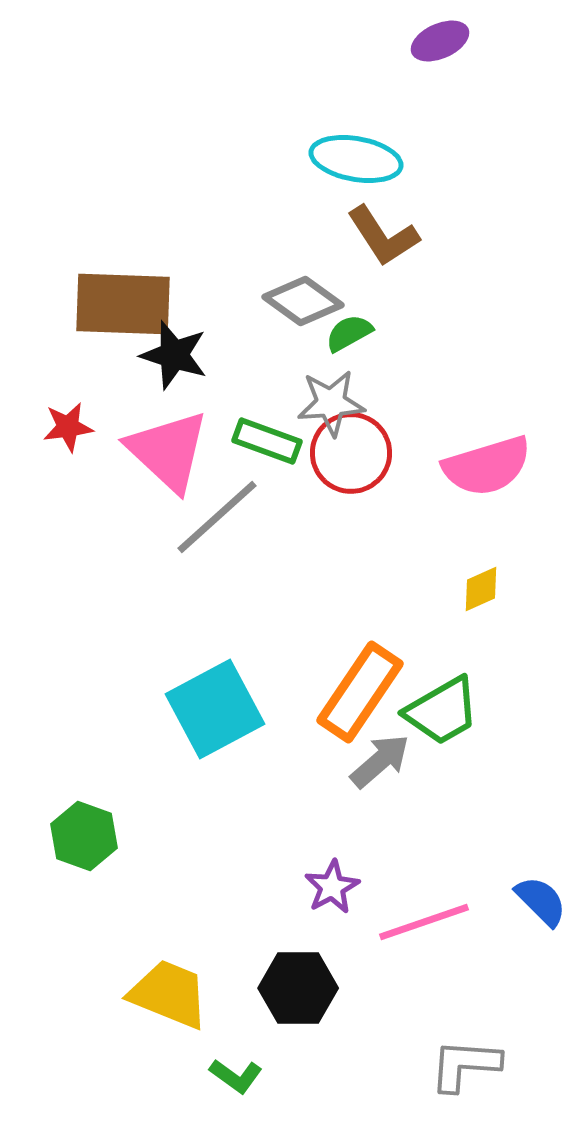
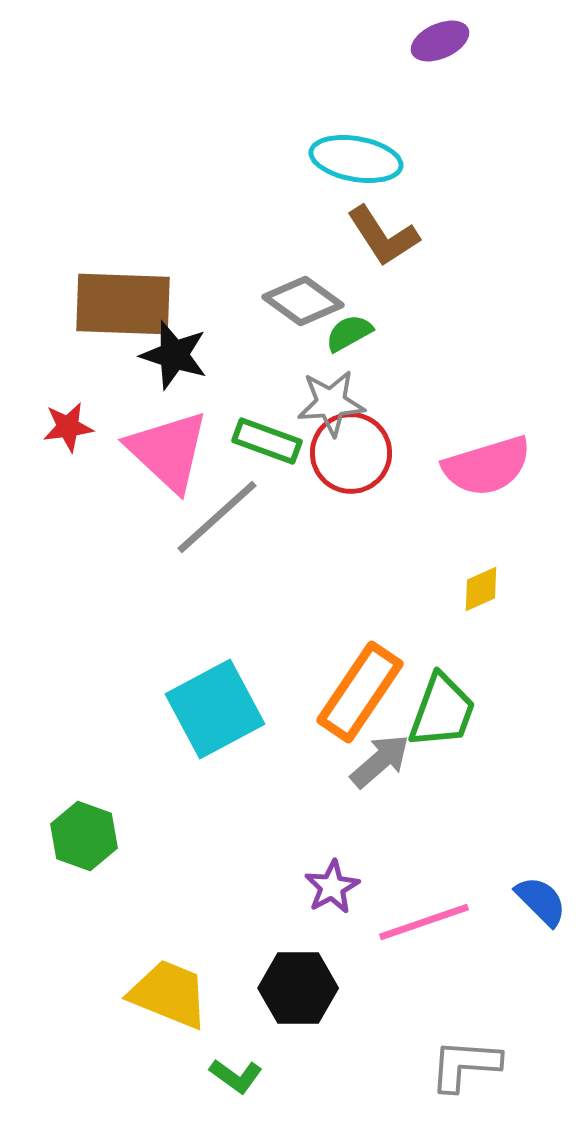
green trapezoid: rotated 40 degrees counterclockwise
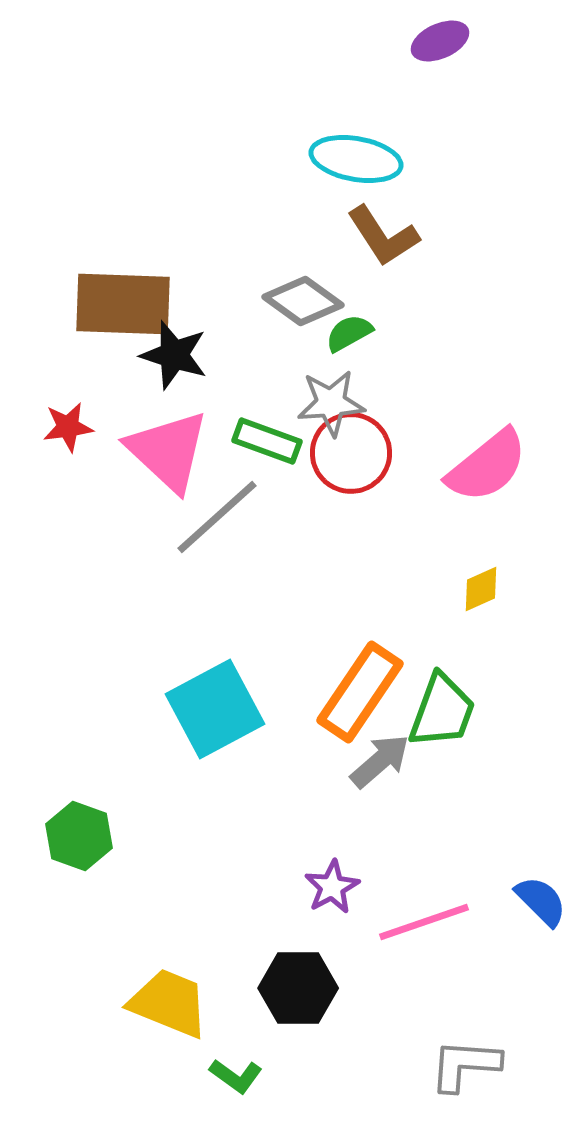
pink semicircle: rotated 22 degrees counterclockwise
green hexagon: moved 5 px left
yellow trapezoid: moved 9 px down
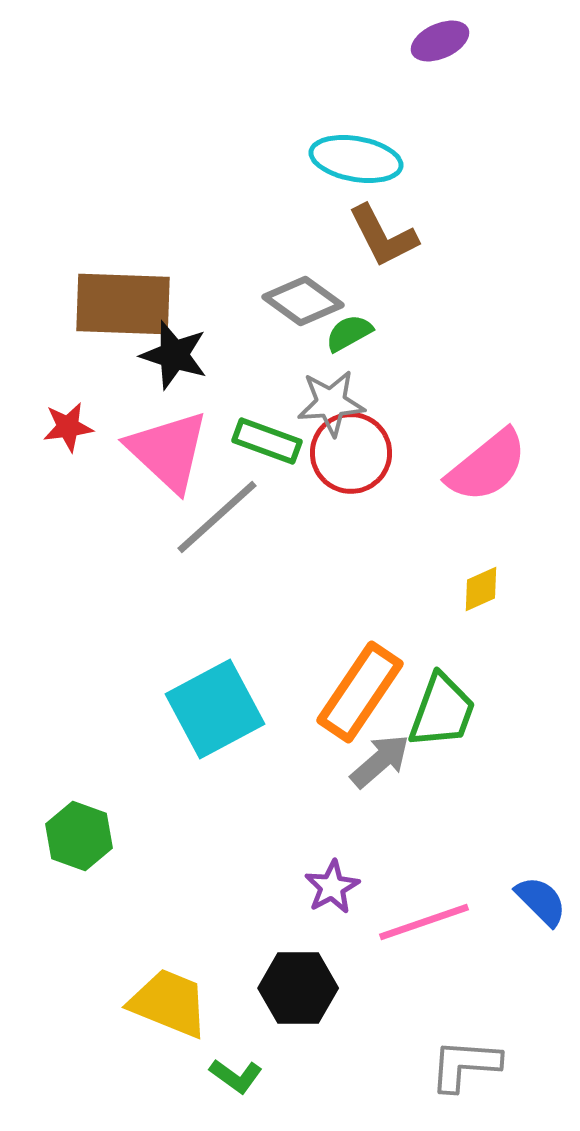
brown L-shape: rotated 6 degrees clockwise
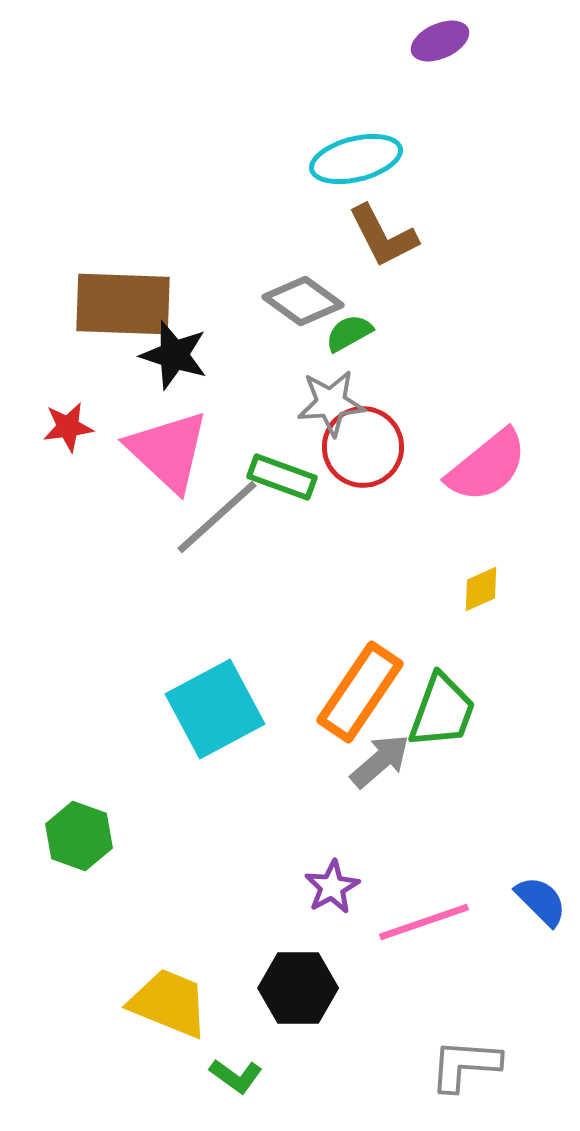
cyan ellipse: rotated 24 degrees counterclockwise
green rectangle: moved 15 px right, 36 px down
red circle: moved 12 px right, 6 px up
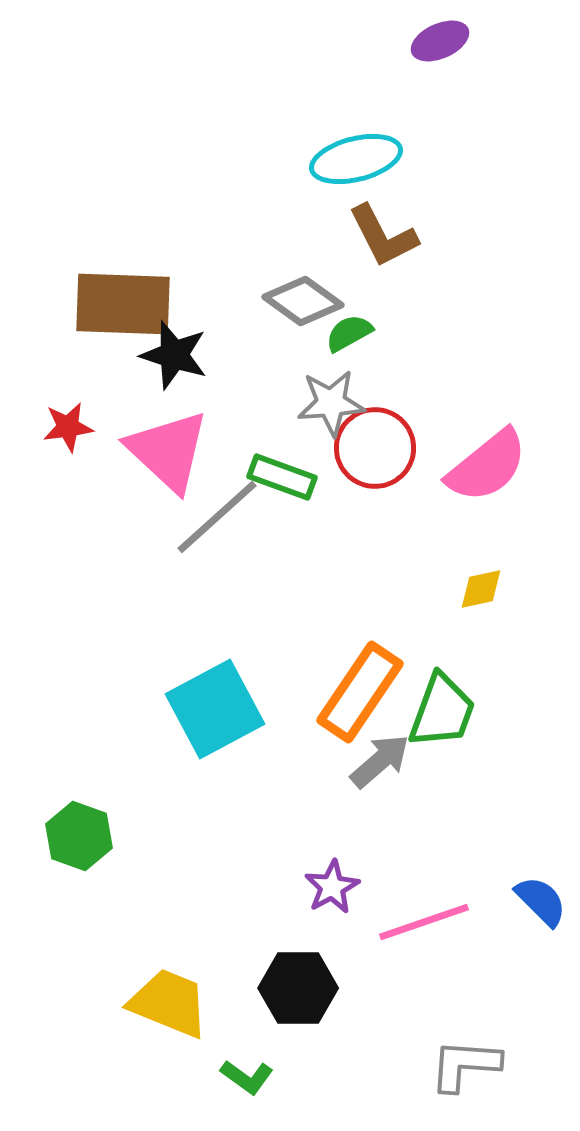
red circle: moved 12 px right, 1 px down
yellow diamond: rotated 12 degrees clockwise
green L-shape: moved 11 px right, 1 px down
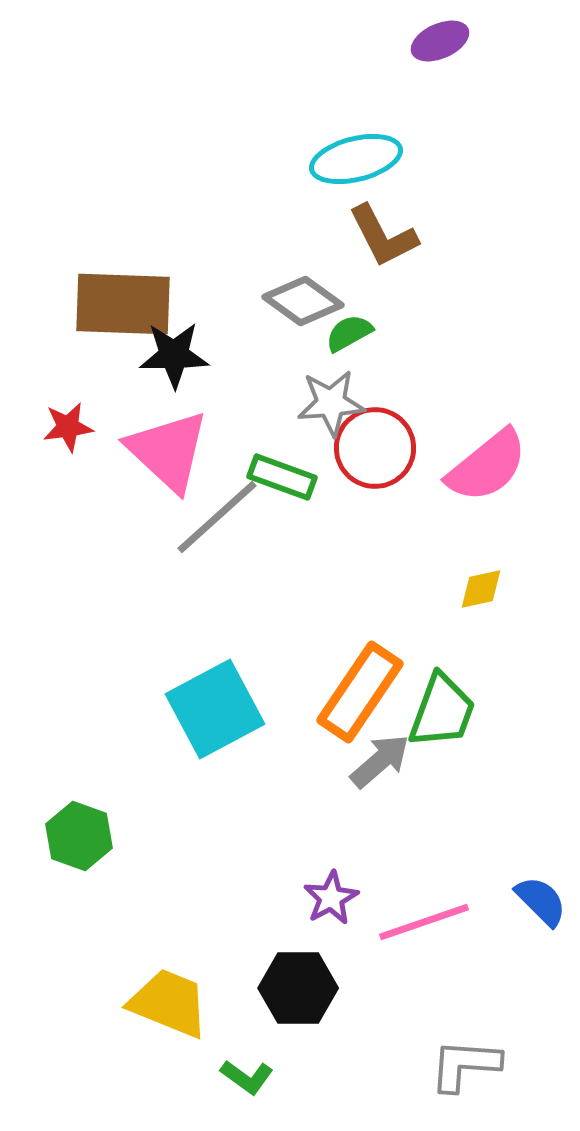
black star: rotated 18 degrees counterclockwise
purple star: moved 1 px left, 11 px down
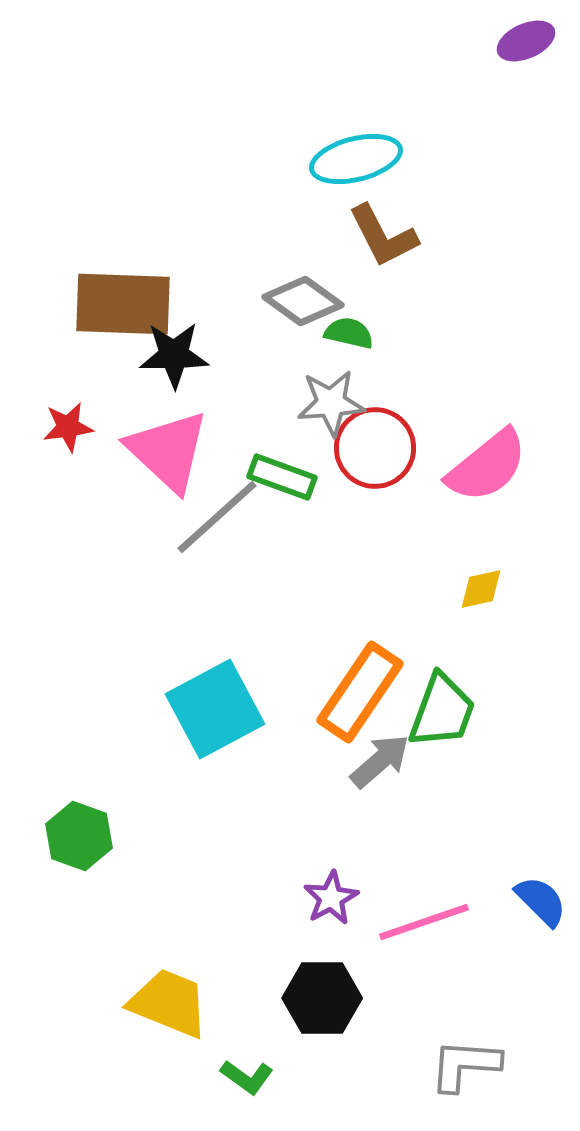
purple ellipse: moved 86 px right
green semicircle: rotated 42 degrees clockwise
black hexagon: moved 24 px right, 10 px down
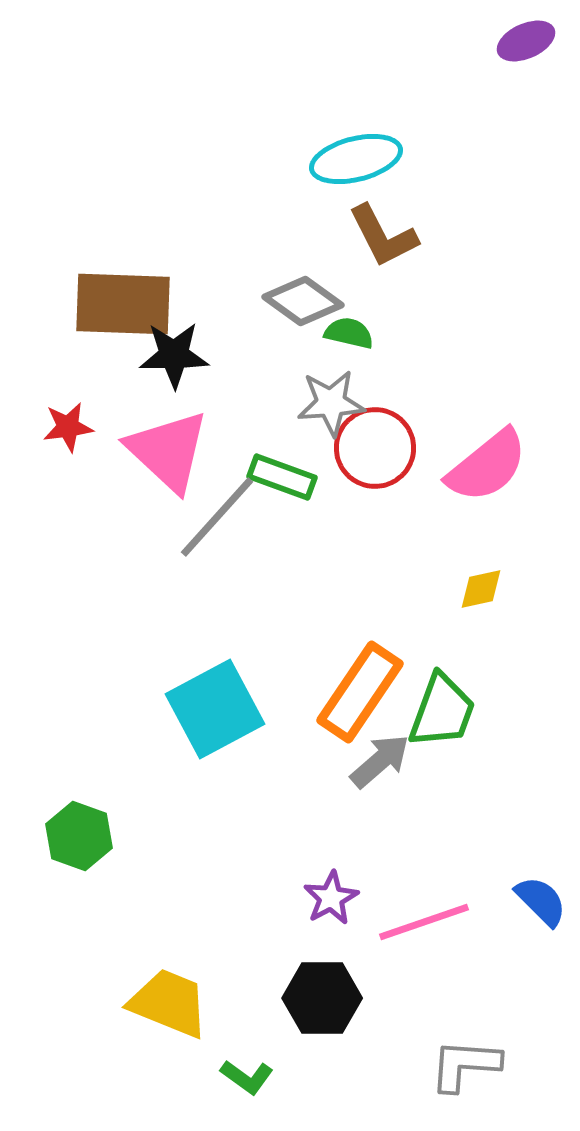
gray line: rotated 6 degrees counterclockwise
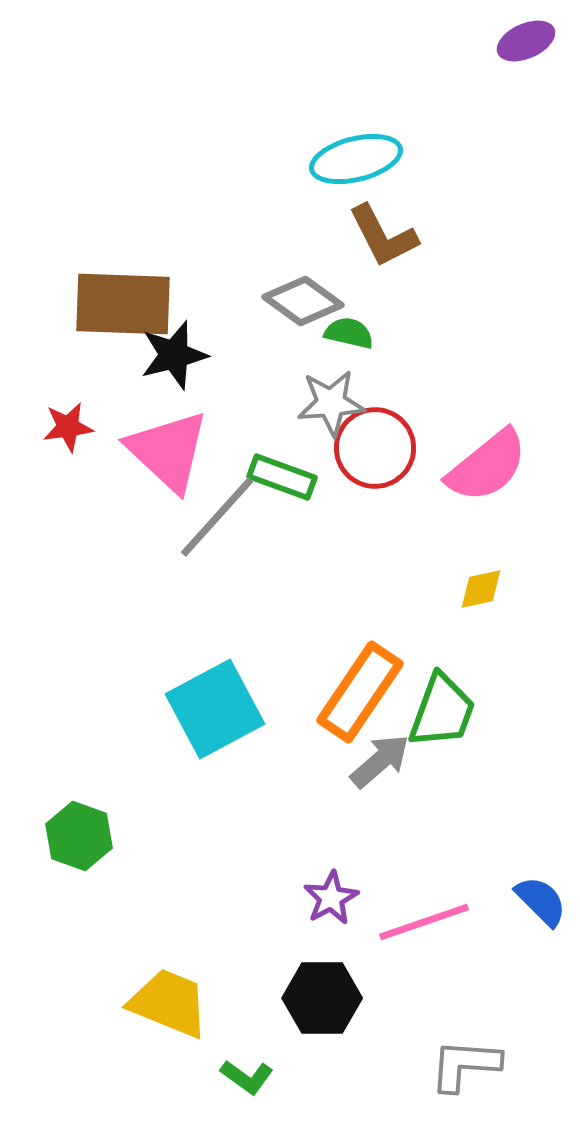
black star: rotated 14 degrees counterclockwise
